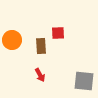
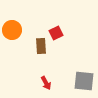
red square: moved 2 px left; rotated 24 degrees counterclockwise
orange circle: moved 10 px up
red arrow: moved 6 px right, 8 px down
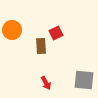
gray square: moved 1 px up
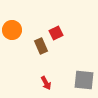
brown rectangle: rotated 21 degrees counterclockwise
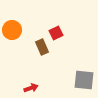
brown rectangle: moved 1 px right, 1 px down
red arrow: moved 15 px left, 5 px down; rotated 80 degrees counterclockwise
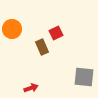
orange circle: moved 1 px up
gray square: moved 3 px up
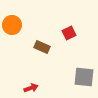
orange circle: moved 4 px up
red square: moved 13 px right
brown rectangle: rotated 42 degrees counterclockwise
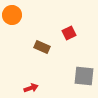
orange circle: moved 10 px up
gray square: moved 1 px up
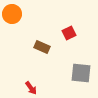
orange circle: moved 1 px up
gray square: moved 3 px left, 3 px up
red arrow: rotated 72 degrees clockwise
